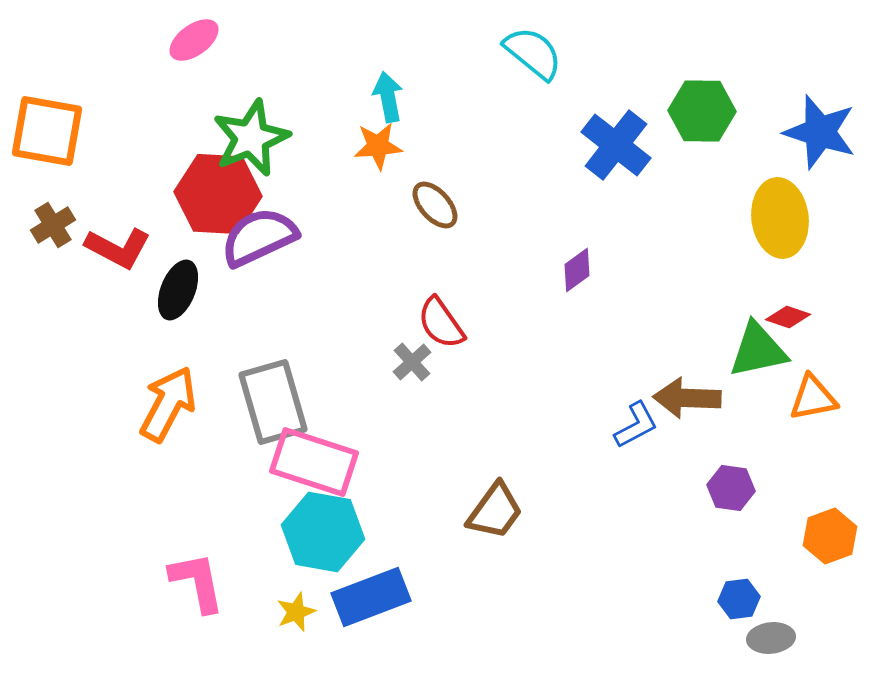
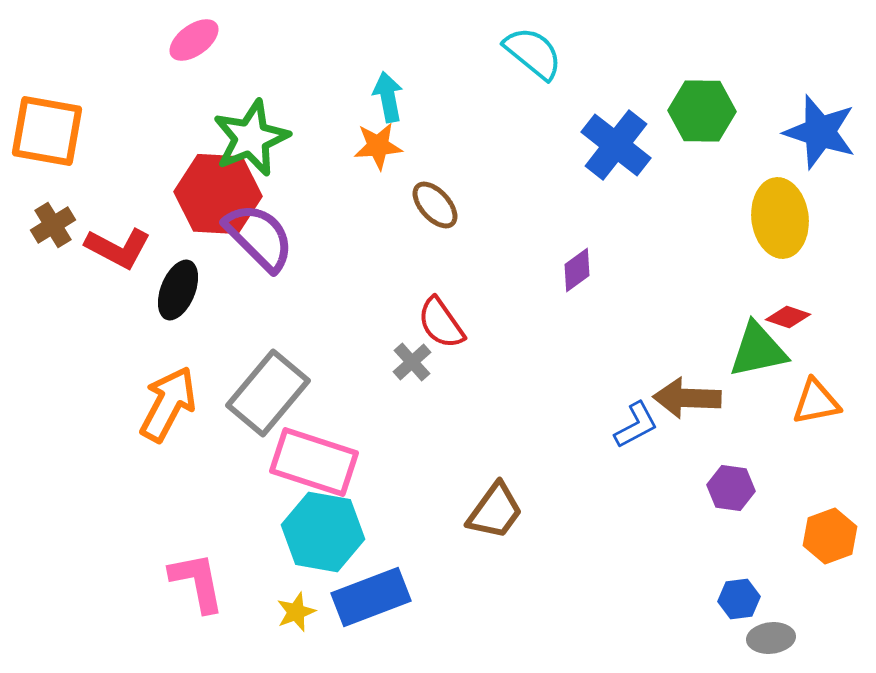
purple semicircle: rotated 70 degrees clockwise
orange triangle: moved 3 px right, 4 px down
gray rectangle: moved 5 px left, 9 px up; rotated 56 degrees clockwise
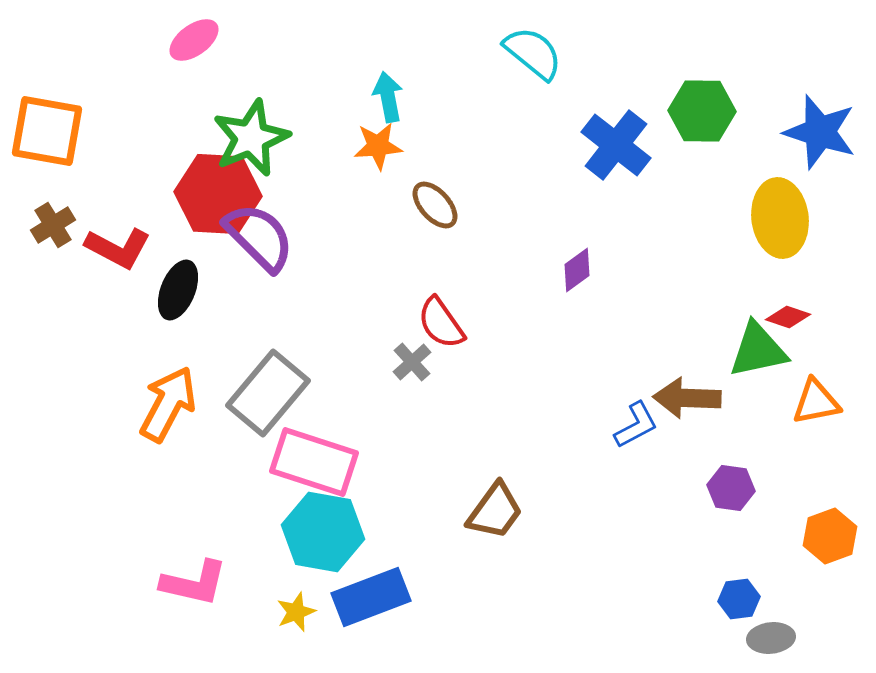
pink L-shape: moved 3 px left, 1 px down; rotated 114 degrees clockwise
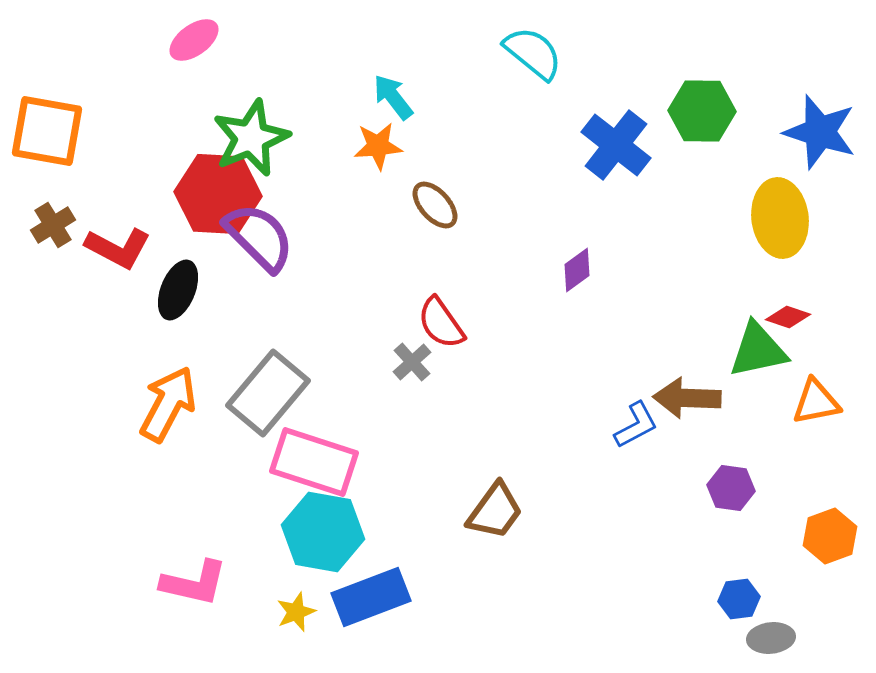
cyan arrow: moved 5 px right; rotated 27 degrees counterclockwise
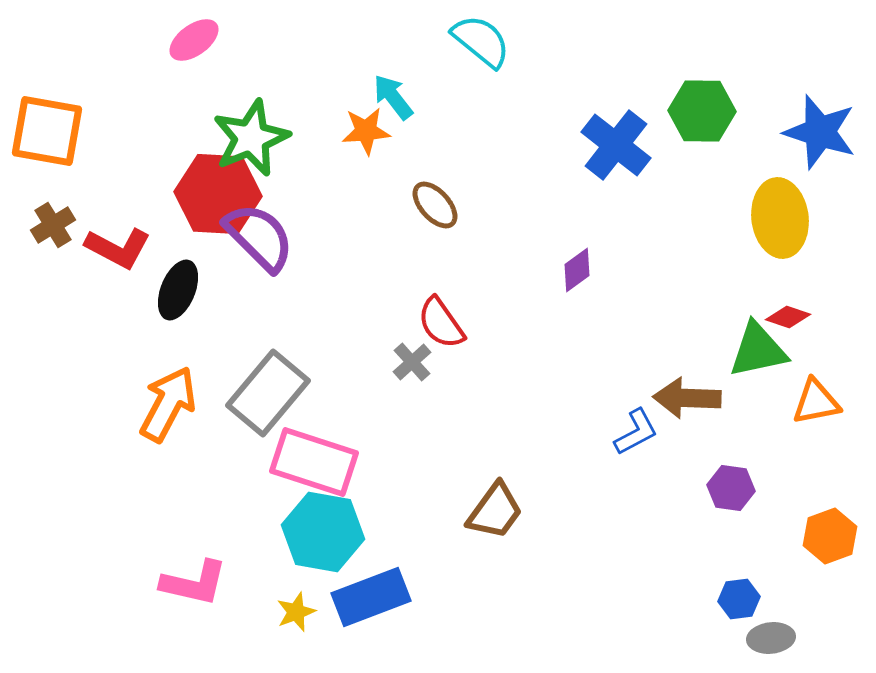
cyan semicircle: moved 52 px left, 12 px up
orange star: moved 12 px left, 15 px up
blue L-shape: moved 7 px down
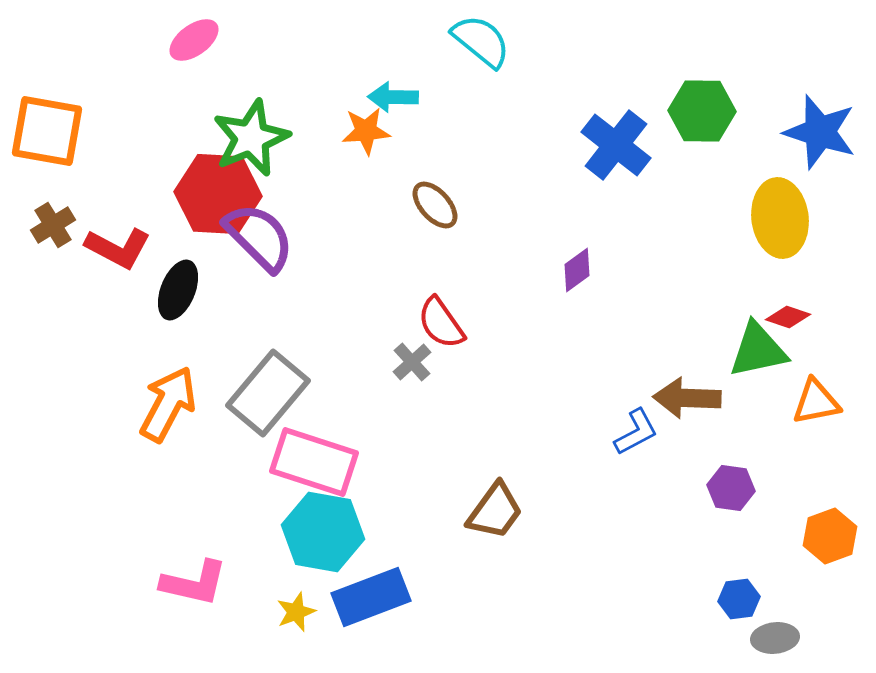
cyan arrow: rotated 51 degrees counterclockwise
gray ellipse: moved 4 px right
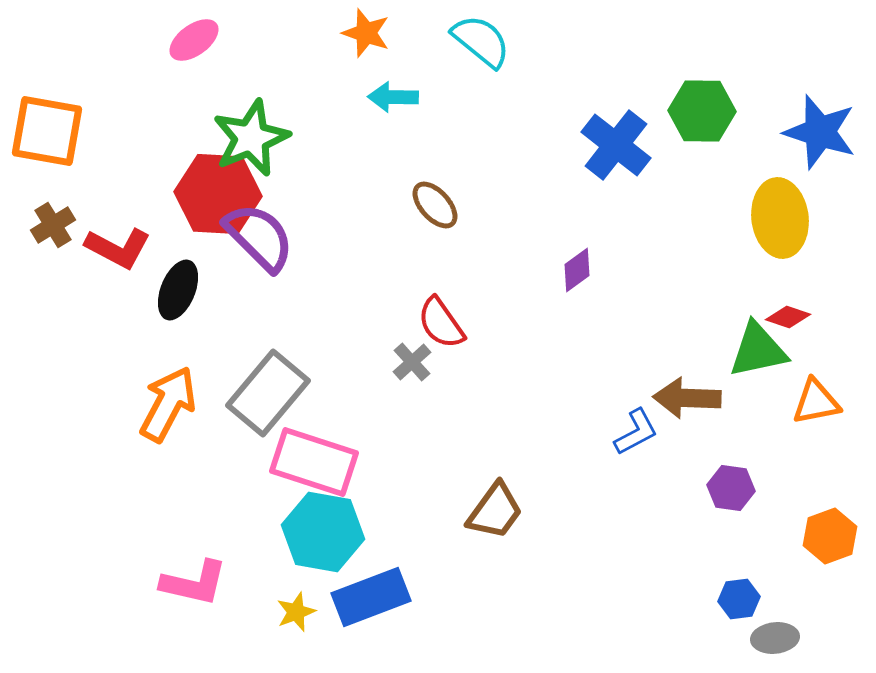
orange star: moved 98 px up; rotated 24 degrees clockwise
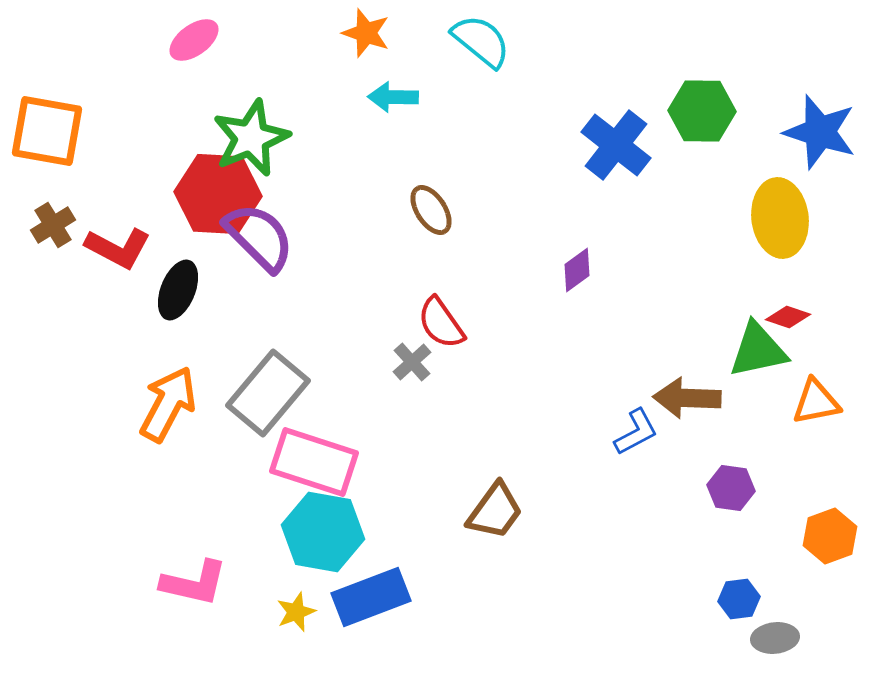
brown ellipse: moved 4 px left, 5 px down; rotated 9 degrees clockwise
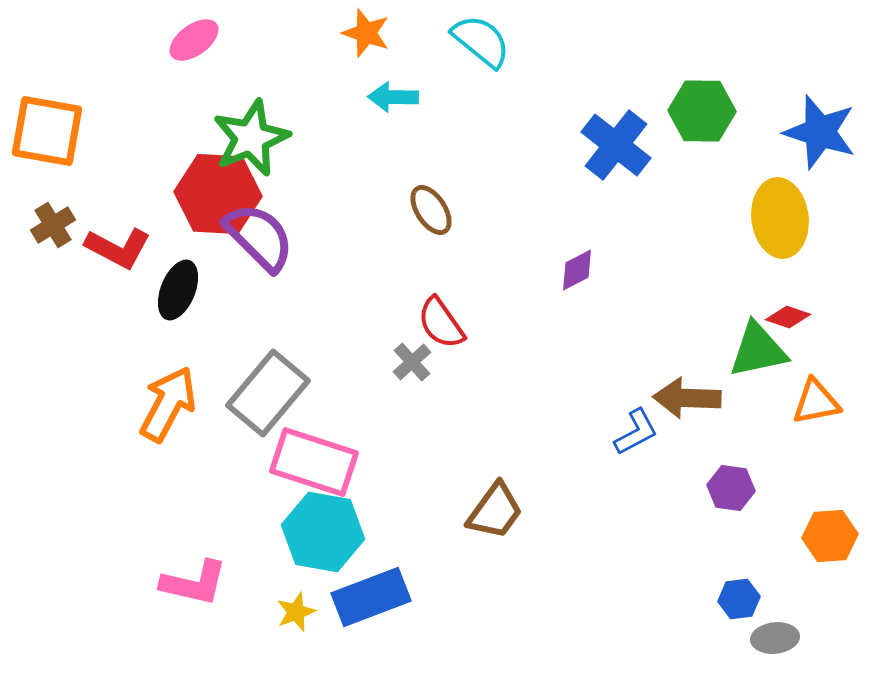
purple diamond: rotated 9 degrees clockwise
orange hexagon: rotated 16 degrees clockwise
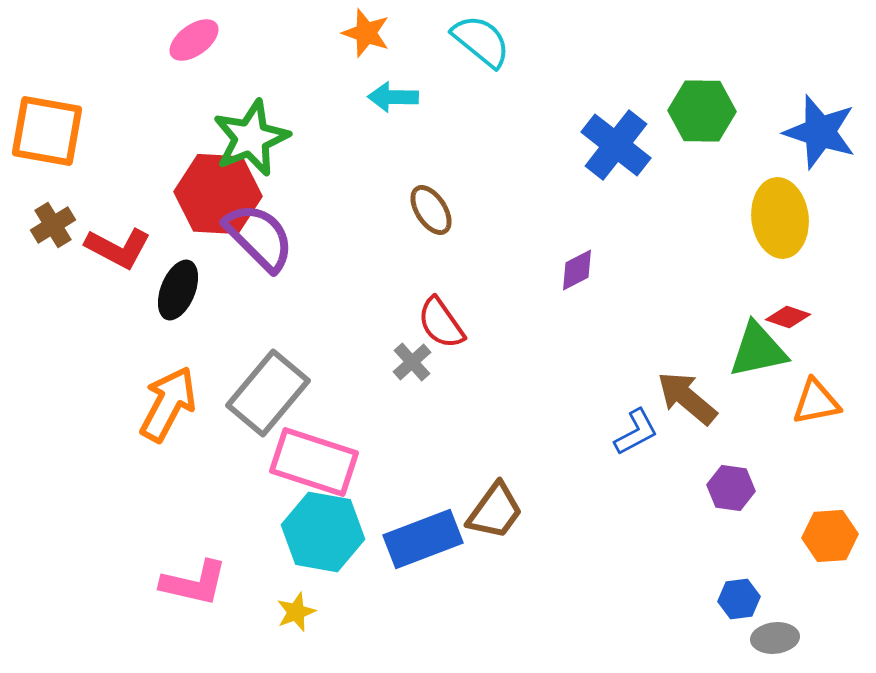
brown arrow: rotated 38 degrees clockwise
blue rectangle: moved 52 px right, 58 px up
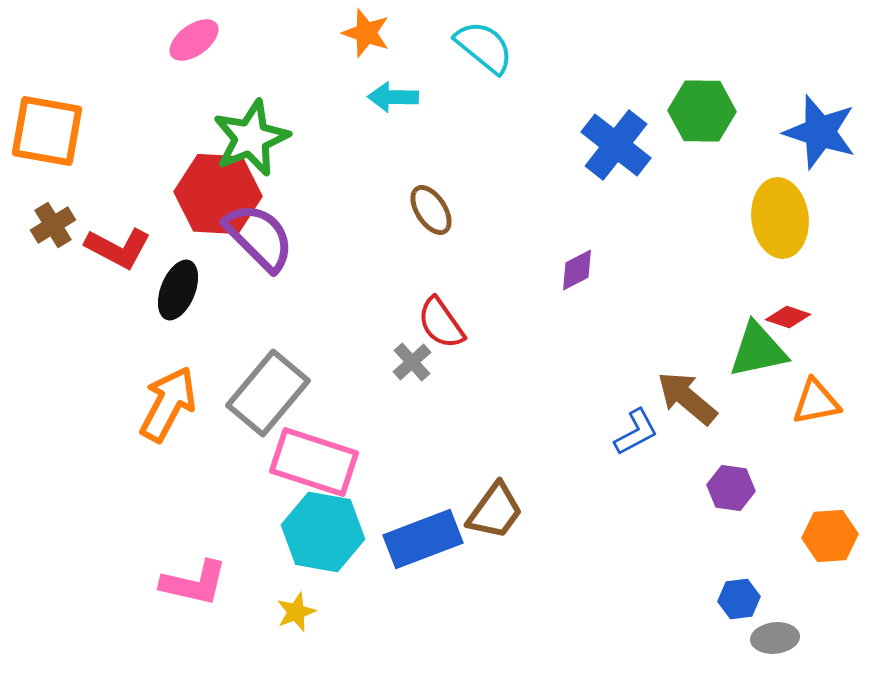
cyan semicircle: moved 3 px right, 6 px down
